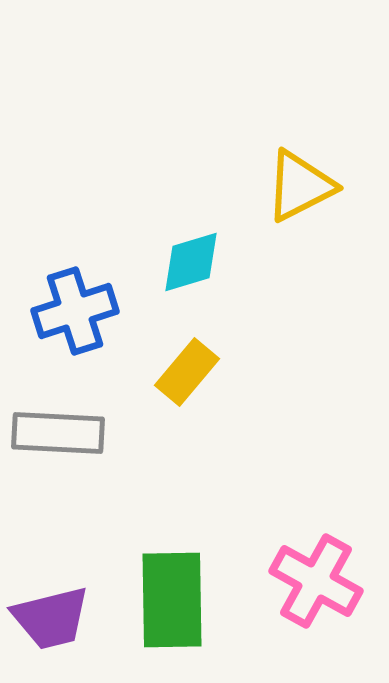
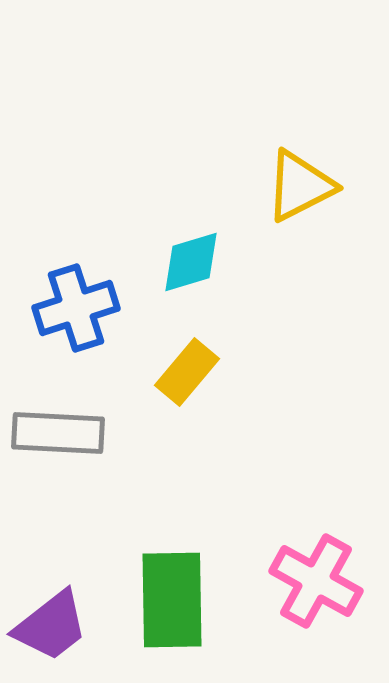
blue cross: moved 1 px right, 3 px up
purple trapezoid: moved 8 px down; rotated 24 degrees counterclockwise
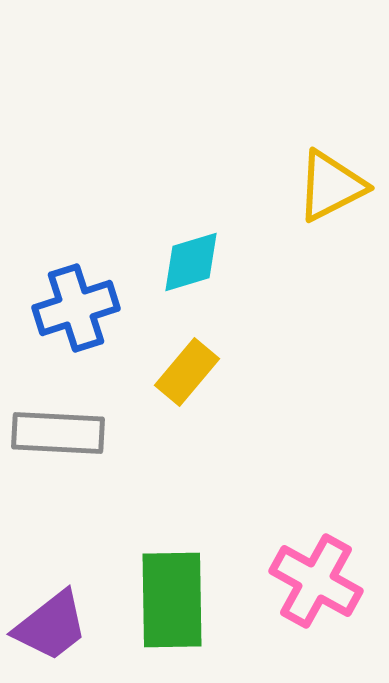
yellow triangle: moved 31 px right
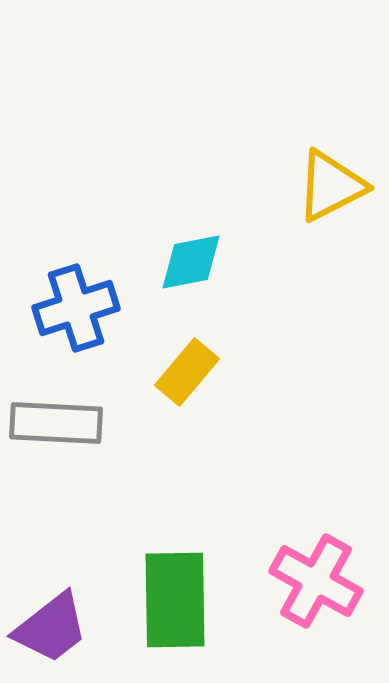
cyan diamond: rotated 6 degrees clockwise
gray rectangle: moved 2 px left, 10 px up
green rectangle: moved 3 px right
purple trapezoid: moved 2 px down
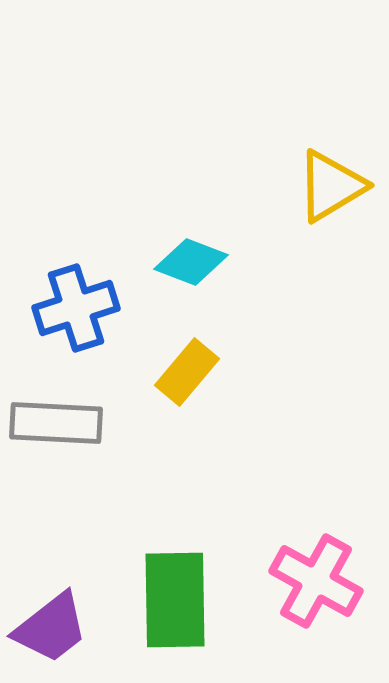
yellow triangle: rotated 4 degrees counterclockwise
cyan diamond: rotated 32 degrees clockwise
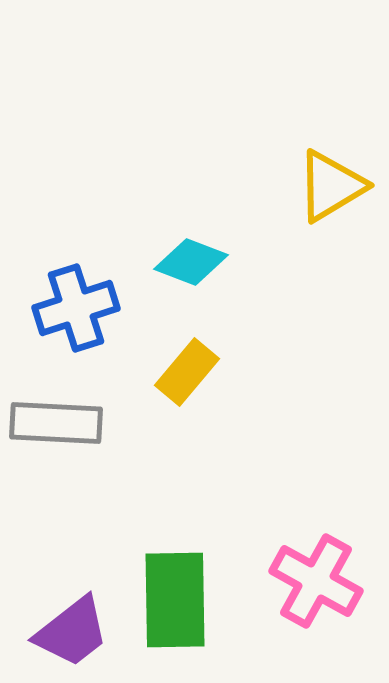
purple trapezoid: moved 21 px right, 4 px down
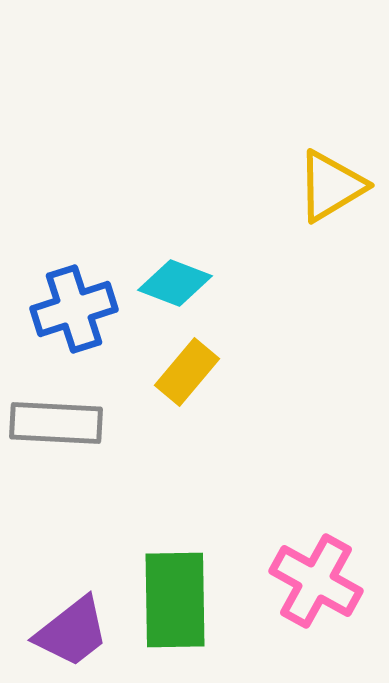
cyan diamond: moved 16 px left, 21 px down
blue cross: moved 2 px left, 1 px down
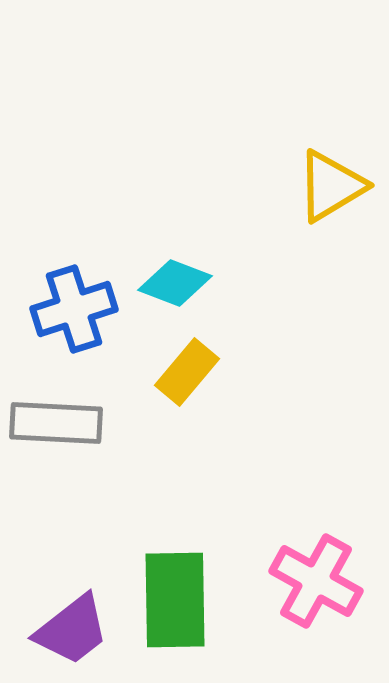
purple trapezoid: moved 2 px up
